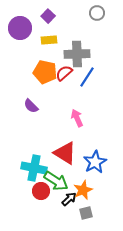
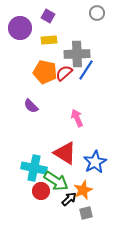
purple square: rotated 16 degrees counterclockwise
blue line: moved 1 px left, 7 px up
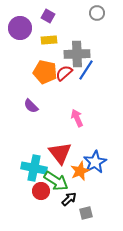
red triangle: moved 5 px left; rotated 20 degrees clockwise
orange star: moved 3 px left, 19 px up
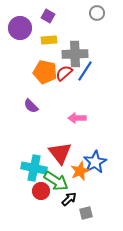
gray cross: moved 2 px left
blue line: moved 1 px left, 1 px down
pink arrow: rotated 66 degrees counterclockwise
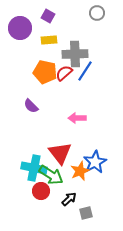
green arrow: moved 5 px left, 6 px up
